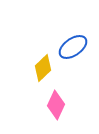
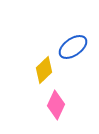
yellow diamond: moved 1 px right, 2 px down
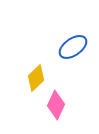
yellow diamond: moved 8 px left, 8 px down
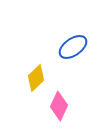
pink diamond: moved 3 px right, 1 px down
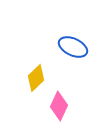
blue ellipse: rotated 60 degrees clockwise
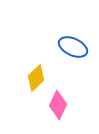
pink diamond: moved 1 px left, 1 px up
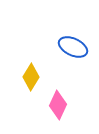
yellow diamond: moved 5 px left, 1 px up; rotated 16 degrees counterclockwise
